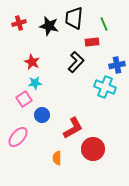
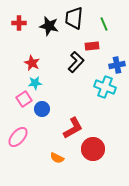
red cross: rotated 16 degrees clockwise
red rectangle: moved 4 px down
red star: moved 1 px down
blue circle: moved 6 px up
orange semicircle: rotated 64 degrees counterclockwise
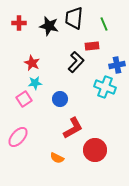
blue circle: moved 18 px right, 10 px up
red circle: moved 2 px right, 1 px down
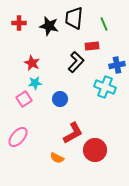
red L-shape: moved 5 px down
